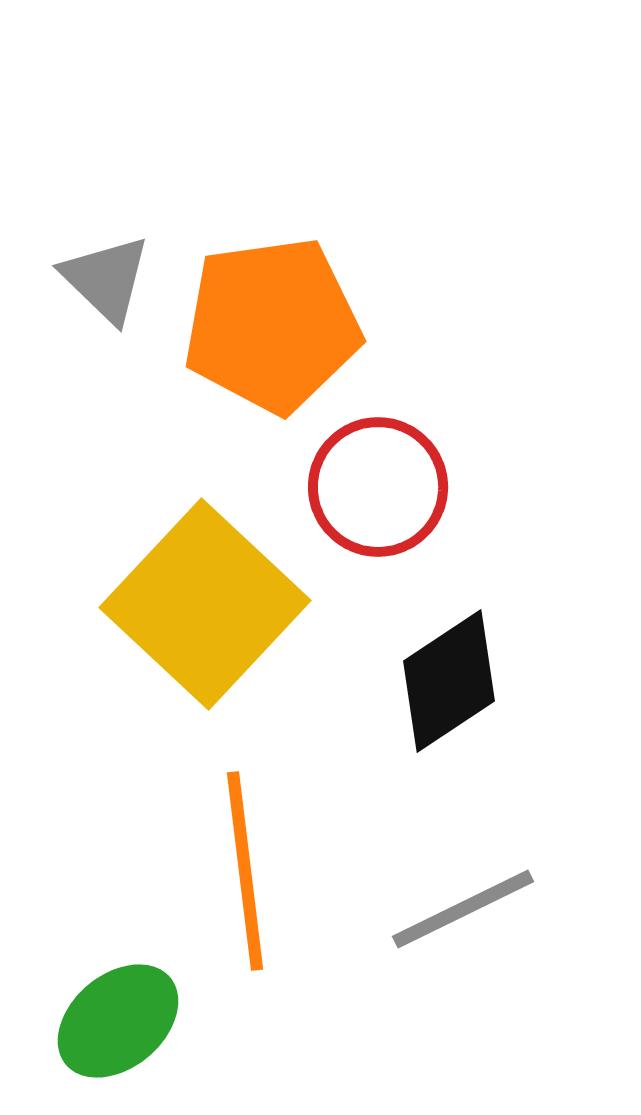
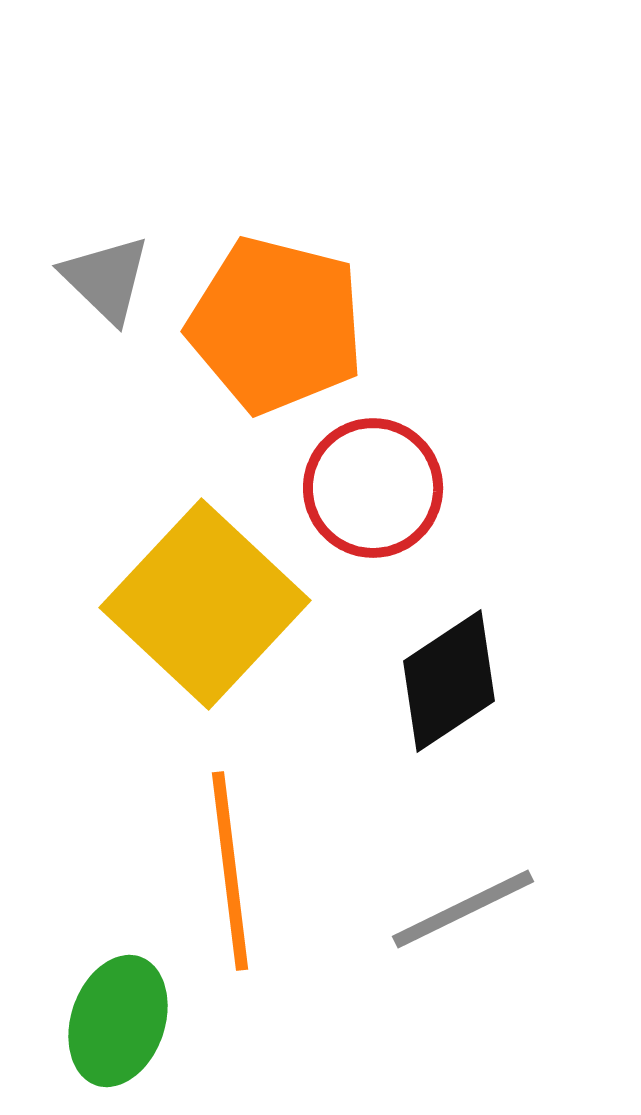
orange pentagon: moved 4 px right; rotated 22 degrees clockwise
red circle: moved 5 px left, 1 px down
orange line: moved 15 px left
green ellipse: rotated 31 degrees counterclockwise
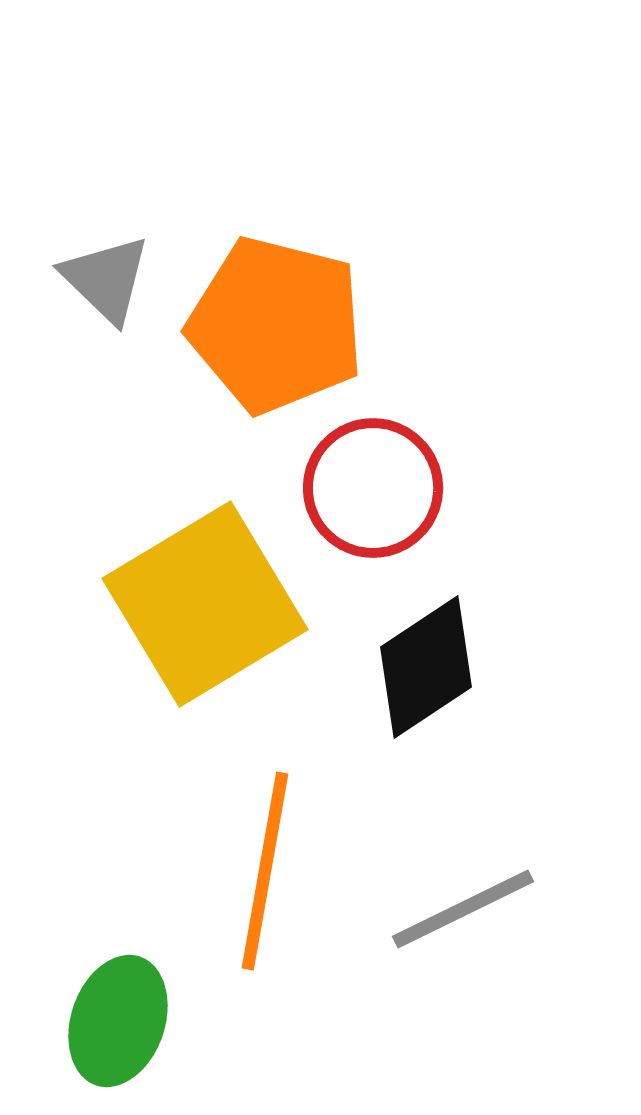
yellow square: rotated 16 degrees clockwise
black diamond: moved 23 px left, 14 px up
orange line: moved 35 px right; rotated 17 degrees clockwise
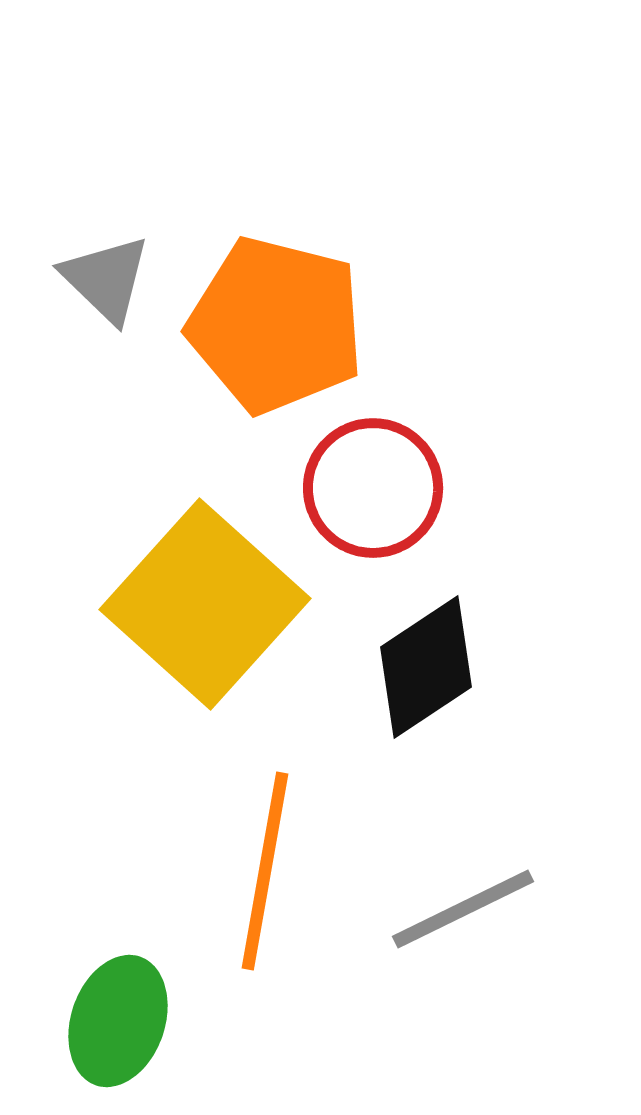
yellow square: rotated 17 degrees counterclockwise
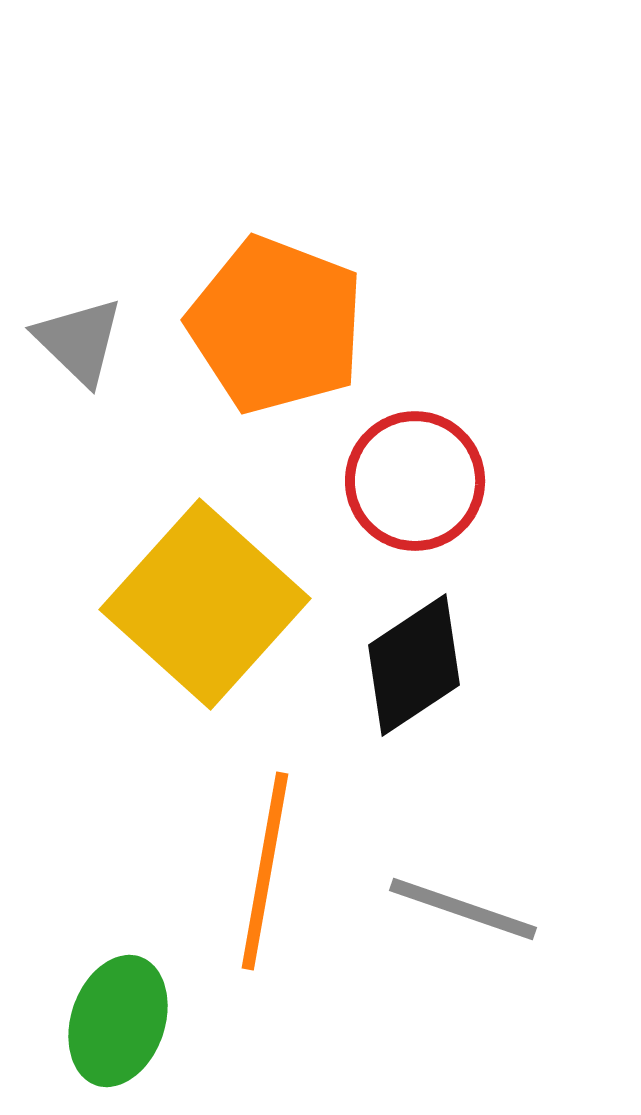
gray triangle: moved 27 px left, 62 px down
orange pentagon: rotated 7 degrees clockwise
red circle: moved 42 px right, 7 px up
black diamond: moved 12 px left, 2 px up
gray line: rotated 45 degrees clockwise
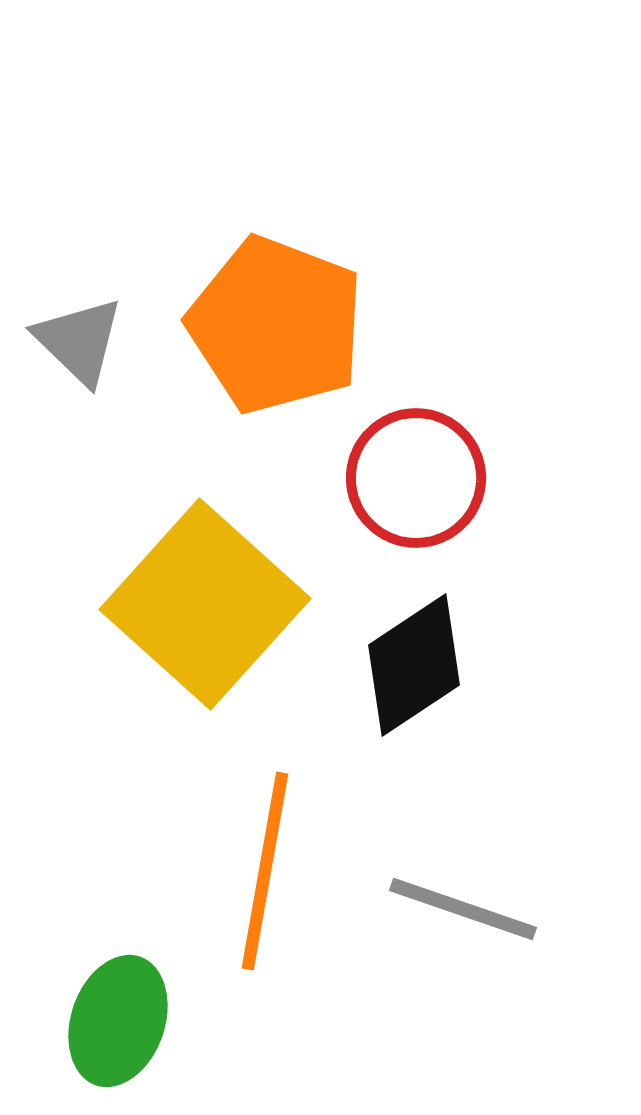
red circle: moved 1 px right, 3 px up
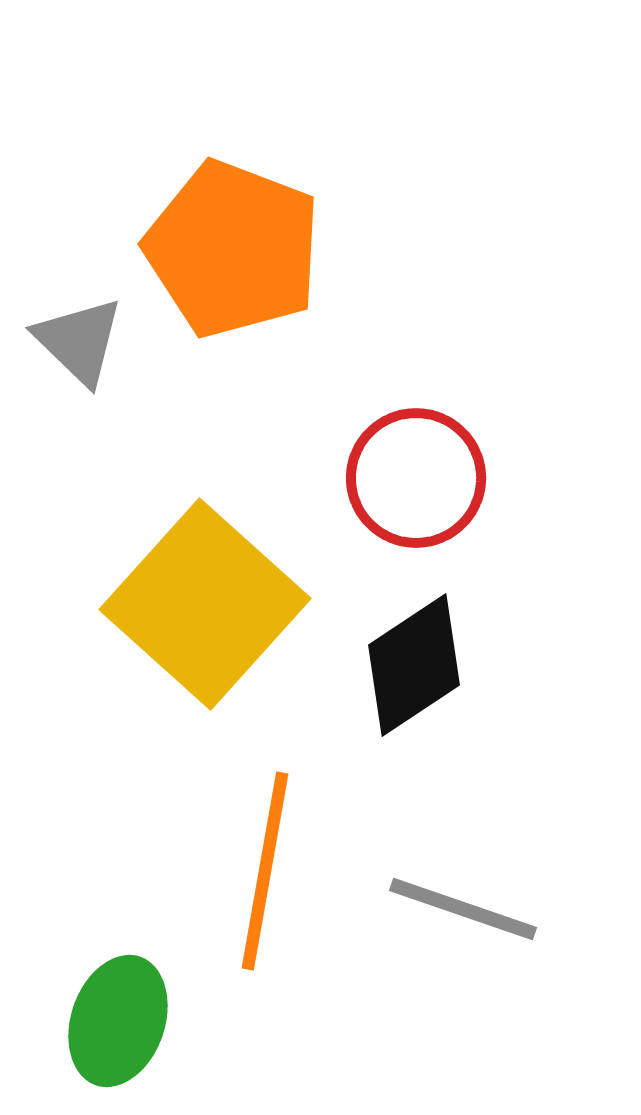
orange pentagon: moved 43 px left, 76 px up
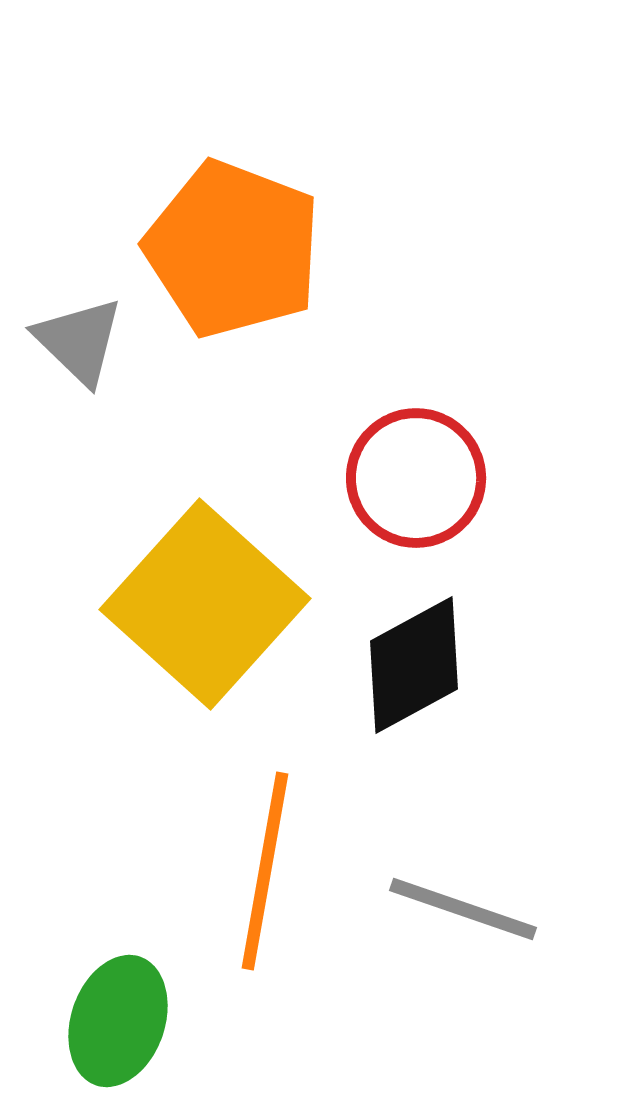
black diamond: rotated 5 degrees clockwise
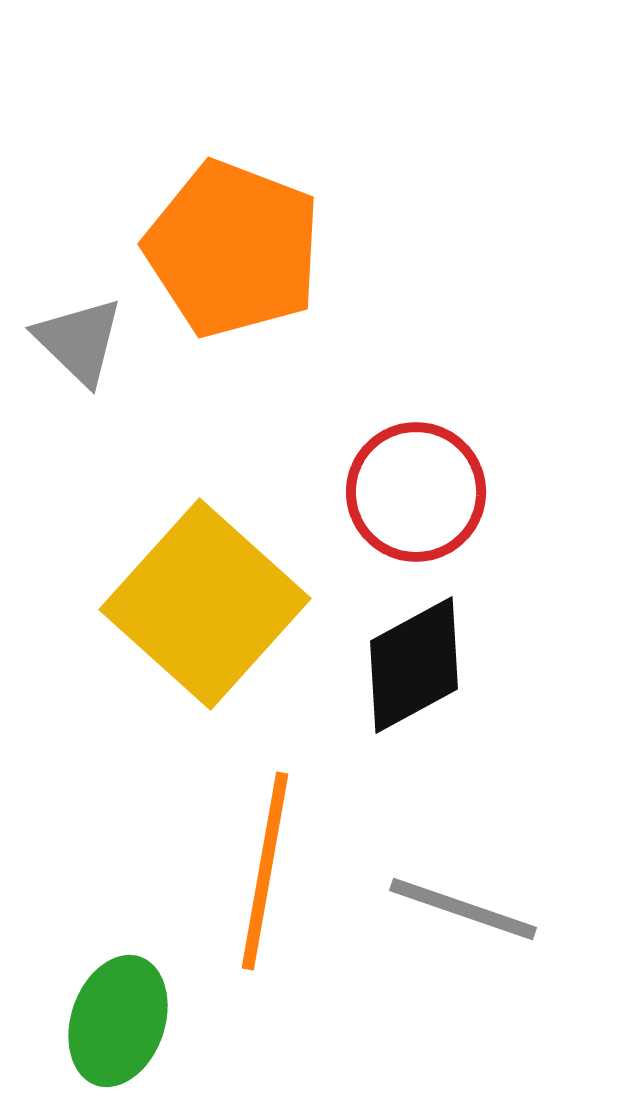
red circle: moved 14 px down
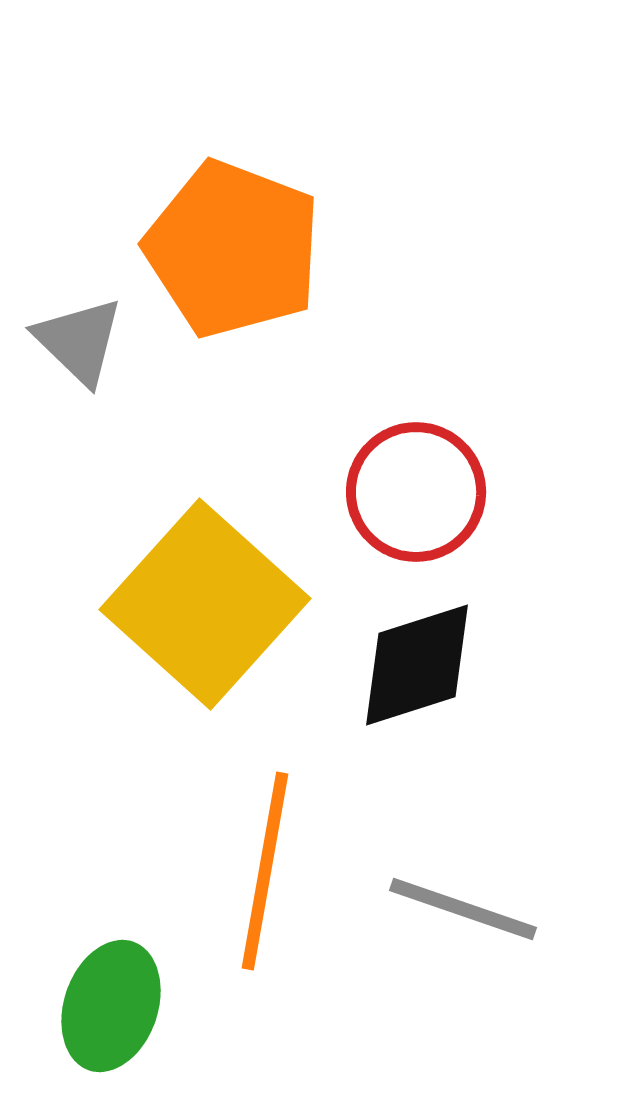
black diamond: moved 3 px right; rotated 11 degrees clockwise
green ellipse: moved 7 px left, 15 px up
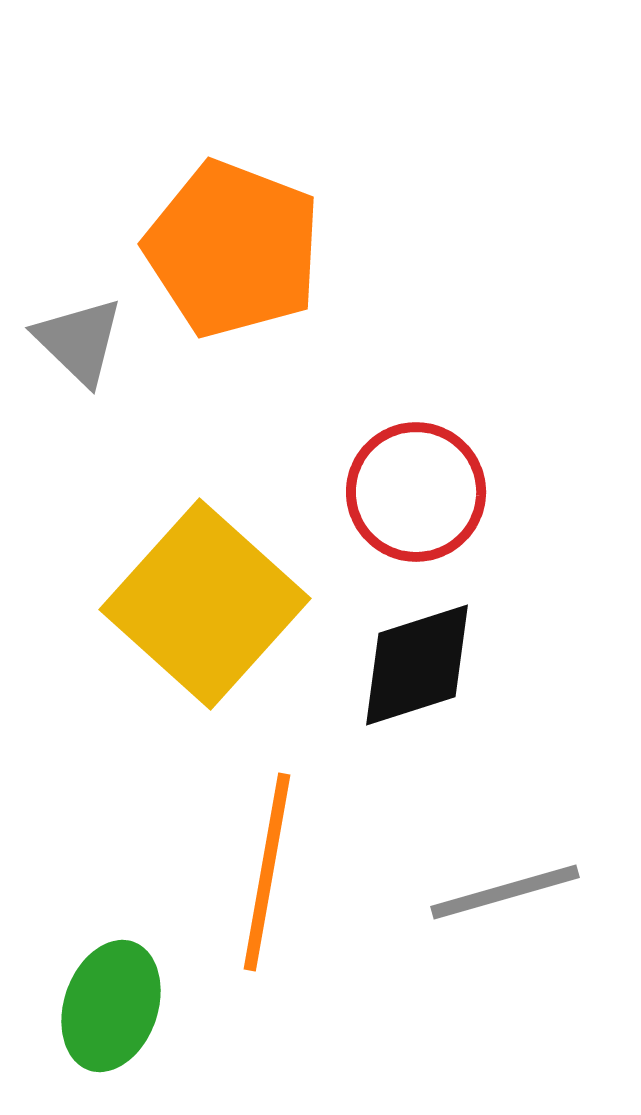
orange line: moved 2 px right, 1 px down
gray line: moved 42 px right, 17 px up; rotated 35 degrees counterclockwise
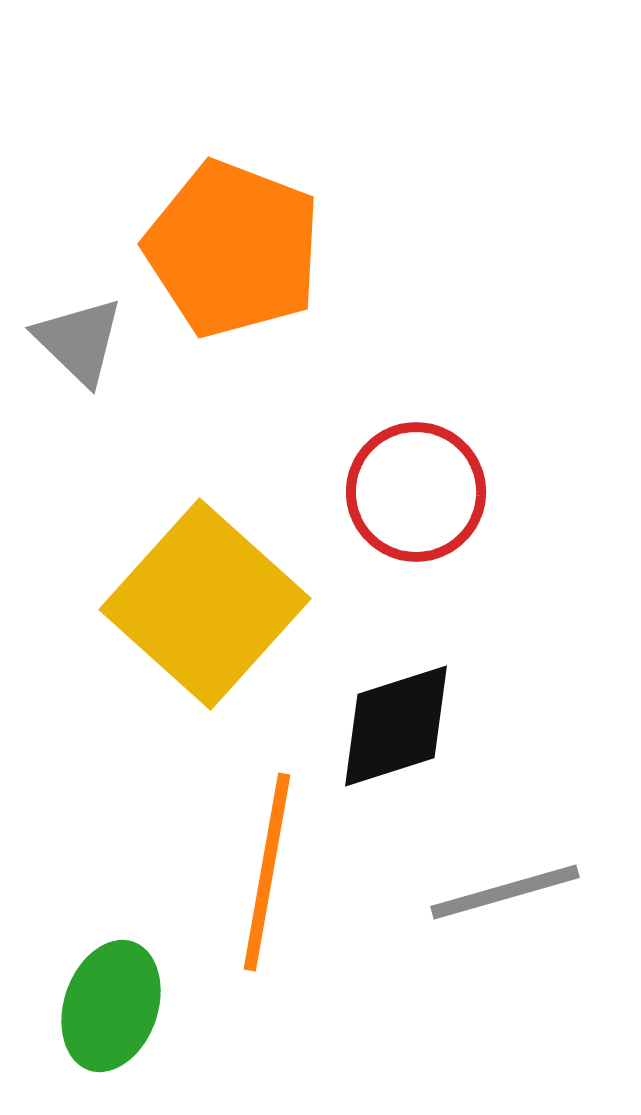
black diamond: moved 21 px left, 61 px down
